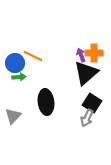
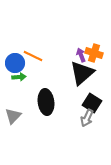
orange cross: rotated 18 degrees clockwise
black triangle: moved 4 px left
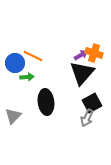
purple arrow: rotated 80 degrees clockwise
black triangle: rotated 8 degrees counterclockwise
green arrow: moved 8 px right
black square: rotated 30 degrees clockwise
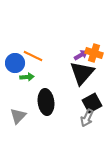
gray triangle: moved 5 px right
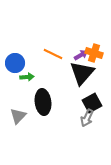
orange line: moved 20 px right, 2 px up
black ellipse: moved 3 px left
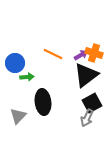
black triangle: moved 4 px right, 2 px down; rotated 12 degrees clockwise
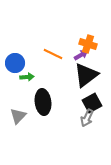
orange cross: moved 6 px left, 9 px up
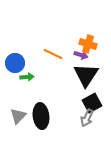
purple arrow: rotated 48 degrees clockwise
black triangle: rotated 20 degrees counterclockwise
black ellipse: moved 2 px left, 14 px down
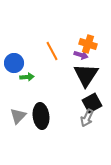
orange line: moved 1 px left, 3 px up; rotated 36 degrees clockwise
blue circle: moved 1 px left
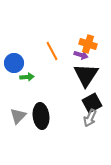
gray arrow: moved 3 px right
